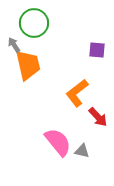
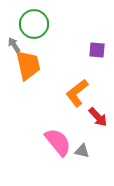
green circle: moved 1 px down
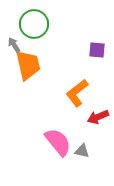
red arrow: rotated 110 degrees clockwise
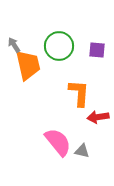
green circle: moved 25 px right, 22 px down
orange L-shape: moved 2 px right; rotated 132 degrees clockwise
red arrow: rotated 15 degrees clockwise
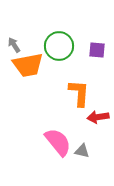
orange trapezoid: rotated 92 degrees clockwise
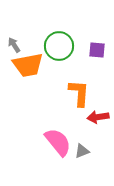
gray triangle: rotated 35 degrees counterclockwise
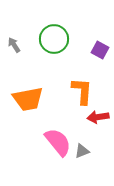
green circle: moved 5 px left, 7 px up
purple square: moved 3 px right; rotated 24 degrees clockwise
orange trapezoid: moved 34 px down
orange L-shape: moved 3 px right, 2 px up
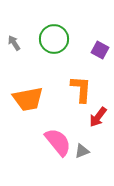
gray arrow: moved 2 px up
orange L-shape: moved 1 px left, 2 px up
red arrow: rotated 45 degrees counterclockwise
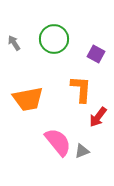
purple square: moved 4 px left, 4 px down
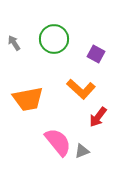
orange L-shape: rotated 128 degrees clockwise
